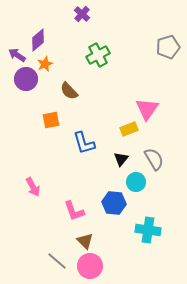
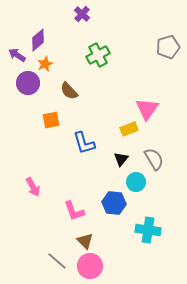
purple circle: moved 2 px right, 4 px down
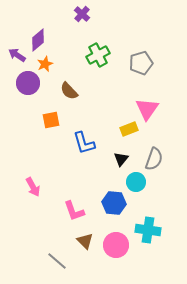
gray pentagon: moved 27 px left, 16 px down
gray semicircle: rotated 50 degrees clockwise
pink circle: moved 26 px right, 21 px up
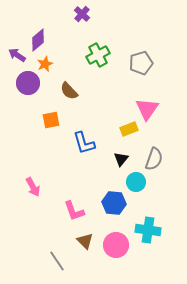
gray line: rotated 15 degrees clockwise
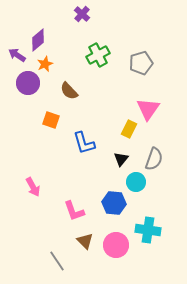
pink triangle: moved 1 px right
orange square: rotated 30 degrees clockwise
yellow rectangle: rotated 42 degrees counterclockwise
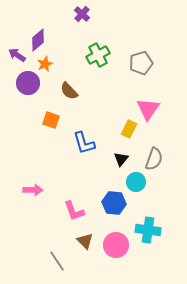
pink arrow: moved 3 px down; rotated 60 degrees counterclockwise
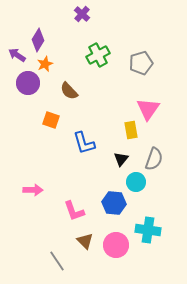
purple diamond: rotated 20 degrees counterclockwise
yellow rectangle: moved 2 px right, 1 px down; rotated 36 degrees counterclockwise
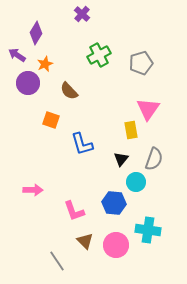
purple diamond: moved 2 px left, 7 px up
green cross: moved 1 px right
blue L-shape: moved 2 px left, 1 px down
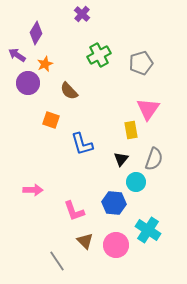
cyan cross: rotated 25 degrees clockwise
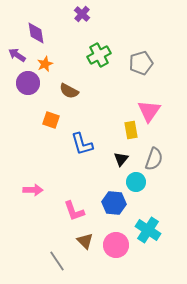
purple diamond: rotated 40 degrees counterclockwise
brown semicircle: rotated 18 degrees counterclockwise
pink triangle: moved 1 px right, 2 px down
